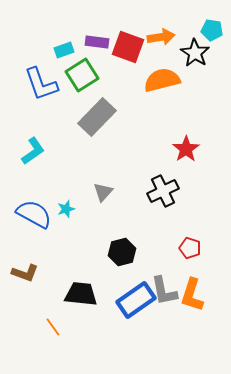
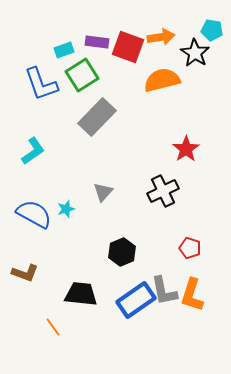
black hexagon: rotated 8 degrees counterclockwise
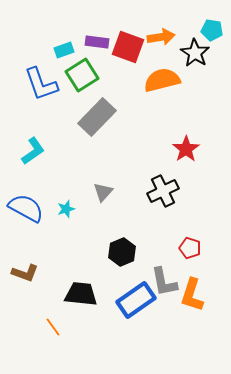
blue semicircle: moved 8 px left, 6 px up
gray L-shape: moved 9 px up
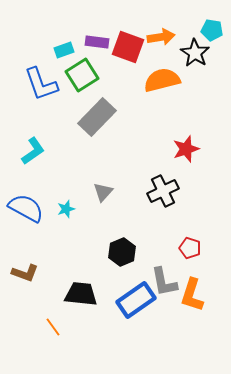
red star: rotated 16 degrees clockwise
